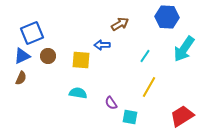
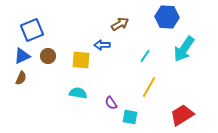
blue square: moved 3 px up
red trapezoid: moved 1 px up
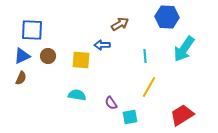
blue square: rotated 25 degrees clockwise
cyan line: rotated 40 degrees counterclockwise
cyan semicircle: moved 1 px left, 2 px down
cyan square: rotated 21 degrees counterclockwise
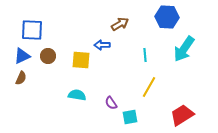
cyan line: moved 1 px up
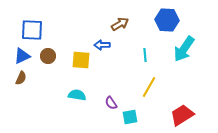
blue hexagon: moved 3 px down
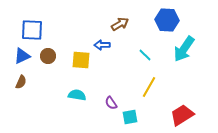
cyan line: rotated 40 degrees counterclockwise
brown semicircle: moved 4 px down
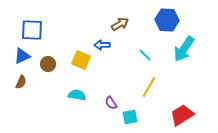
brown circle: moved 8 px down
yellow square: rotated 18 degrees clockwise
